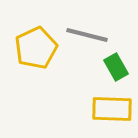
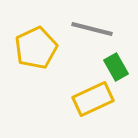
gray line: moved 5 px right, 6 px up
yellow rectangle: moved 19 px left, 10 px up; rotated 27 degrees counterclockwise
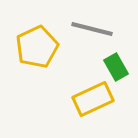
yellow pentagon: moved 1 px right, 1 px up
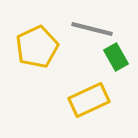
green rectangle: moved 10 px up
yellow rectangle: moved 4 px left, 1 px down
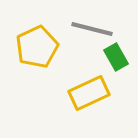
yellow rectangle: moved 7 px up
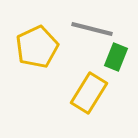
green rectangle: rotated 52 degrees clockwise
yellow rectangle: rotated 33 degrees counterclockwise
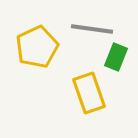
gray line: rotated 6 degrees counterclockwise
yellow rectangle: rotated 51 degrees counterclockwise
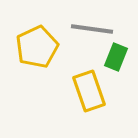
yellow rectangle: moved 2 px up
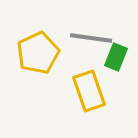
gray line: moved 1 px left, 9 px down
yellow pentagon: moved 1 px right, 6 px down
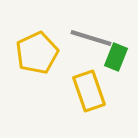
gray line: rotated 9 degrees clockwise
yellow pentagon: moved 1 px left
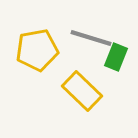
yellow pentagon: moved 3 px up; rotated 15 degrees clockwise
yellow rectangle: moved 7 px left; rotated 27 degrees counterclockwise
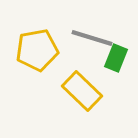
gray line: moved 1 px right
green rectangle: moved 1 px down
